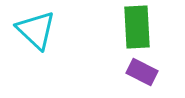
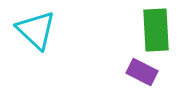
green rectangle: moved 19 px right, 3 px down
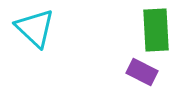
cyan triangle: moved 1 px left, 2 px up
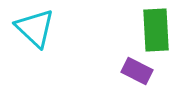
purple rectangle: moved 5 px left, 1 px up
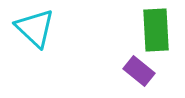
purple rectangle: moved 2 px right; rotated 12 degrees clockwise
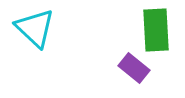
purple rectangle: moved 5 px left, 3 px up
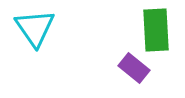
cyan triangle: rotated 12 degrees clockwise
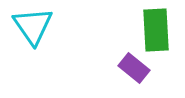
cyan triangle: moved 2 px left, 2 px up
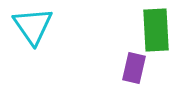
purple rectangle: rotated 64 degrees clockwise
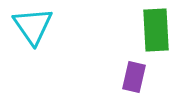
purple rectangle: moved 9 px down
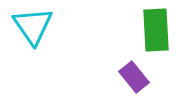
purple rectangle: rotated 52 degrees counterclockwise
